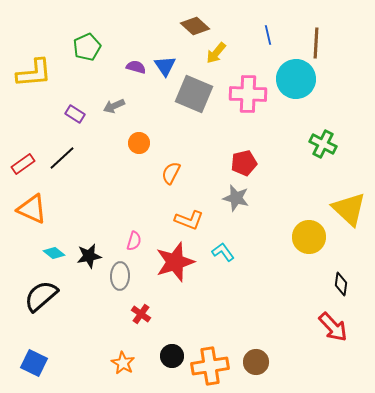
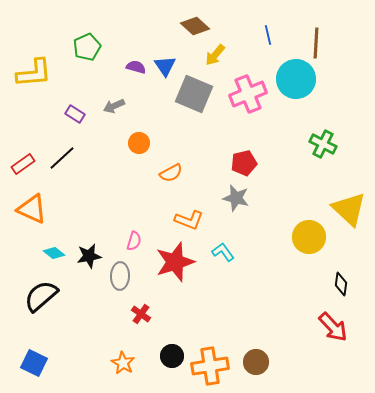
yellow arrow: moved 1 px left, 2 px down
pink cross: rotated 24 degrees counterclockwise
orange semicircle: rotated 145 degrees counterclockwise
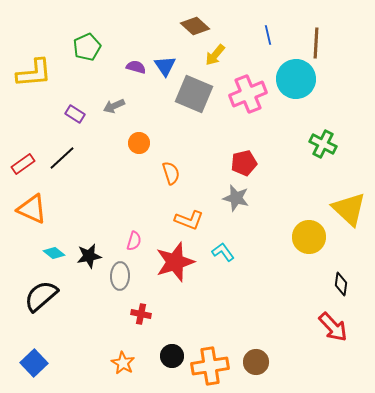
orange semicircle: rotated 80 degrees counterclockwise
red cross: rotated 24 degrees counterclockwise
blue square: rotated 20 degrees clockwise
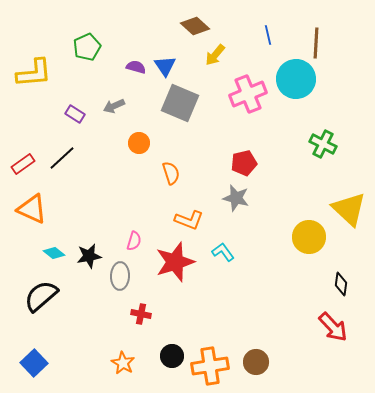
gray square: moved 14 px left, 9 px down
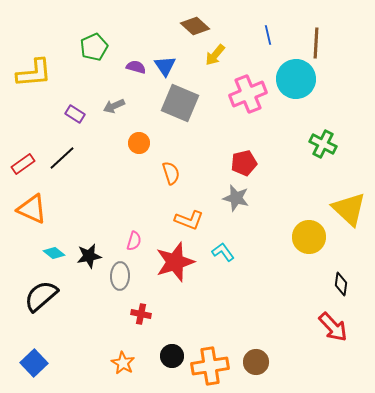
green pentagon: moved 7 px right
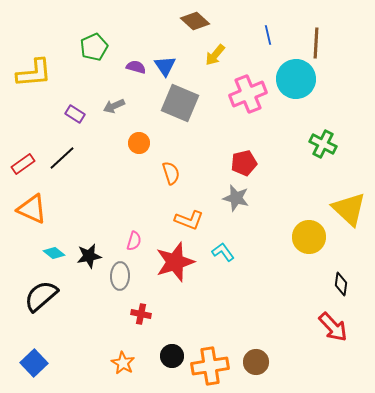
brown diamond: moved 5 px up
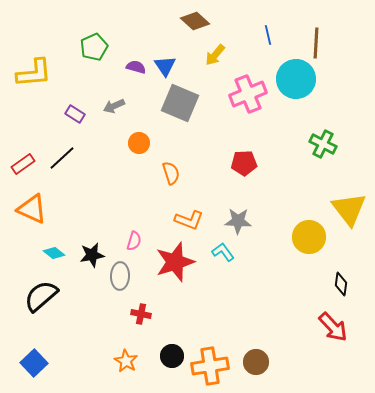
red pentagon: rotated 10 degrees clockwise
gray star: moved 2 px right, 23 px down; rotated 12 degrees counterclockwise
yellow triangle: rotated 9 degrees clockwise
black star: moved 3 px right, 1 px up
orange star: moved 3 px right, 2 px up
